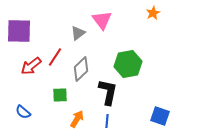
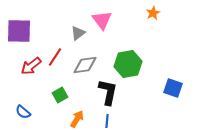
gray diamond: moved 4 px right, 4 px up; rotated 35 degrees clockwise
green square: rotated 28 degrees counterclockwise
blue square: moved 13 px right, 28 px up
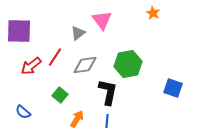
orange star: rotated 16 degrees counterclockwise
green square: rotated 21 degrees counterclockwise
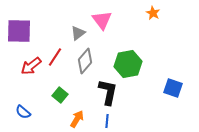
gray diamond: moved 4 px up; rotated 40 degrees counterclockwise
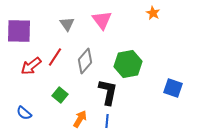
gray triangle: moved 11 px left, 9 px up; rotated 28 degrees counterclockwise
blue semicircle: moved 1 px right, 1 px down
orange arrow: moved 3 px right
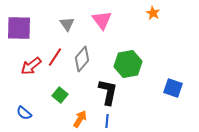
purple square: moved 3 px up
gray diamond: moved 3 px left, 2 px up
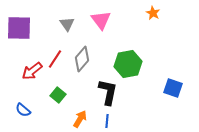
pink triangle: moved 1 px left
red line: moved 2 px down
red arrow: moved 1 px right, 5 px down
green square: moved 2 px left
blue semicircle: moved 1 px left, 3 px up
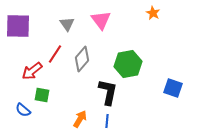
purple square: moved 1 px left, 2 px up
red line: moved 5 px up
green square: moved 16 px left; rotated 28 degrees counterclockwise
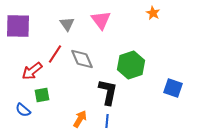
gray diamond: rotated 65 degrees counterclockwise
green hexagon: moved 3 px right, 1 px down; rotated 8 degrees counterclockwise
green square: rotated 21 degrees counterclockwise
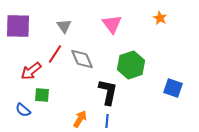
orange star: moved 7 px right, 5 px down
pink triangle: moved 11 px right, 4 px down
gray triangle: moved 3 px left, 2 px down
red arrow: moved 1 px left
green square: rotated 14 degrees clockwise
